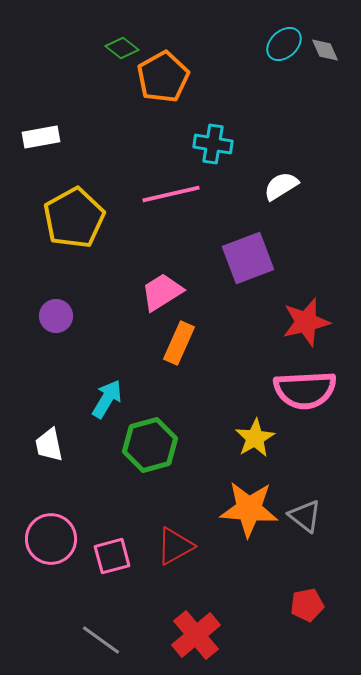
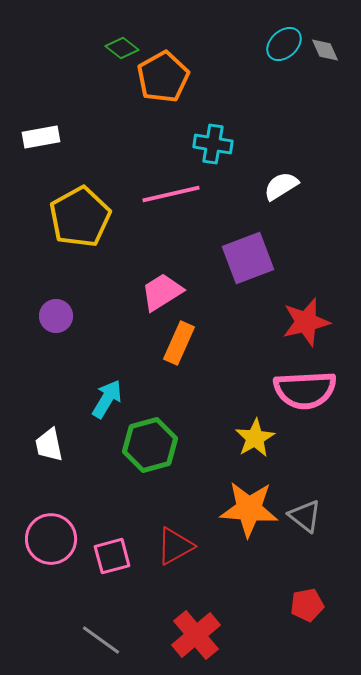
yellow pentagon: moved 6 px right, 1 px up
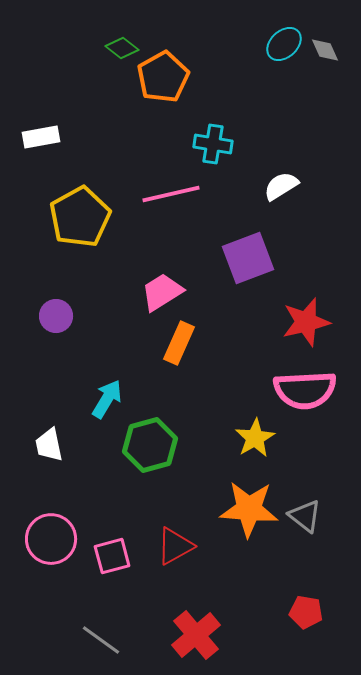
red pentagon: moved 1 px left, 7 px down; rotated 20 degrees clockwise
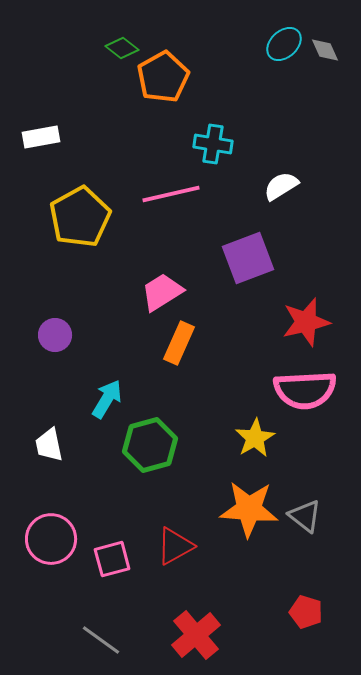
purple circle: moved 1 px left, 19 px down
pink square: moved 3 px down
red pentagon: rotated 8 degrees clockwise
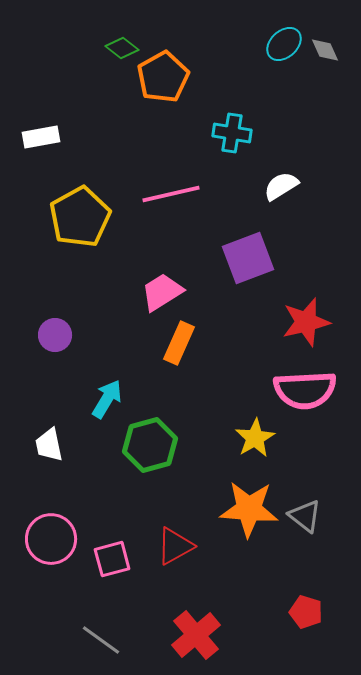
cyan cross: moved 19 px right, 11 px up
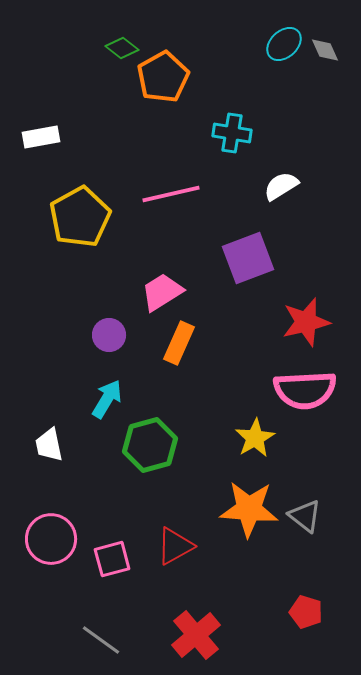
purple circle: moved 54 px right
